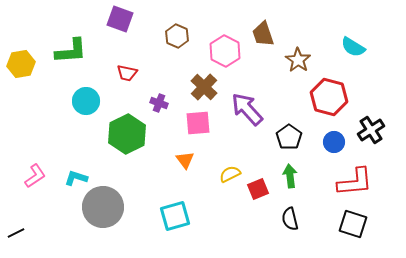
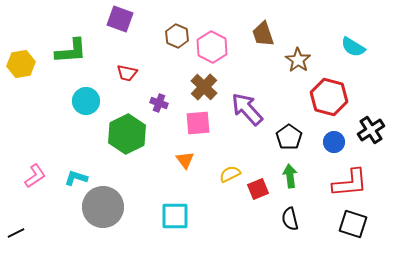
pink hexagon: moved 13 px left, 4 px up
red L-shape: moved 5 px left, 1 px down
cyan square: rotated 16 degrees clockwise
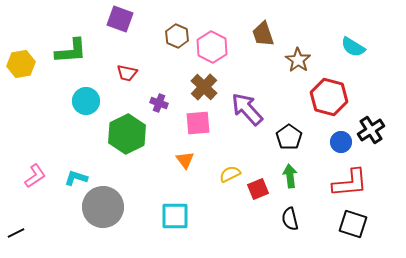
blue circle: moved 7 px right
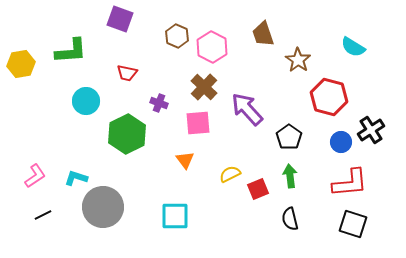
black line: moved 27 px right, 18 px up
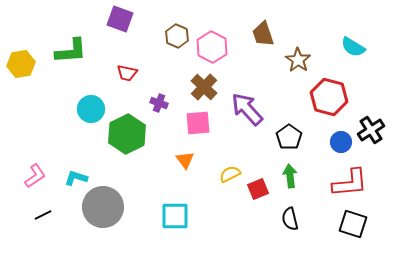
cyan circle: moved 5 px right, 8 px down
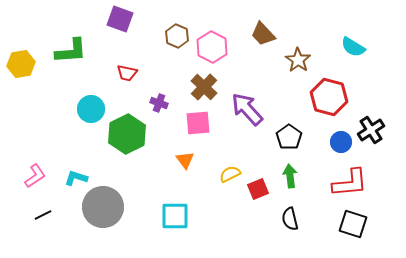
brown trapezoid: rotated 24 degrees counterclockwise
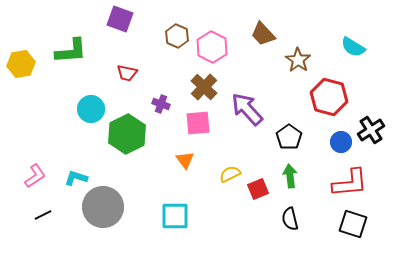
purple cross: moved 2 px right, 1 px down
